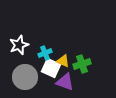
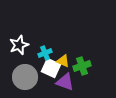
green cross: moved 2 px down
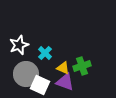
cyan cross: rotated 24 degrees counterclockwise
yellow triangle: moved 7 px down
white square: moved 11 px left, 17 px down
gray circle: moved 1 px right, 3 px up
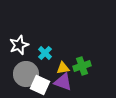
yellow triangle: rotated 32 degrees counterclockwise
purple triangle: moved 2 px left
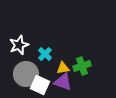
cyan cross: moved 1 px down
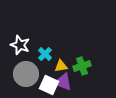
white star: moved 1 px right; rotated 30 degrees counterclockwise
yellow triangle: moved 2 px left, 2 px up
white square: moved 9 px right
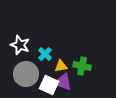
green cross: rotated 30 degrees clockwise
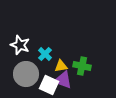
purple triangle: moved 2 px up
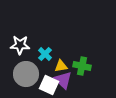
white star: rotated 18 degrees counterclockwise
purple triangle: rotated 24 degrees clockwise
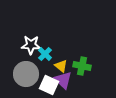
white star: moved 11 px right
yellow triangle: rotated 48 degrees clockwise
